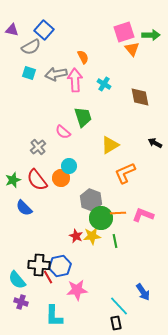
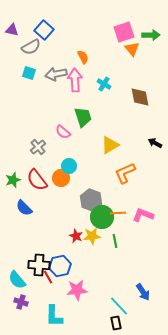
green circle: moved 1 px right, 1 px up
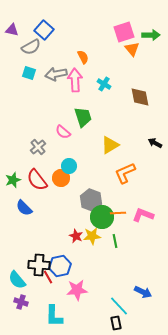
blue arrow: rotated 30 degrees counterclockwise
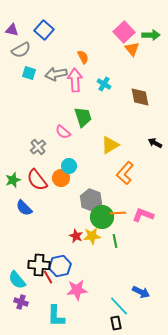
pink square: rotated 25 degrees counterclockwise
gray semicircle: moved 10 px left, 3 px down
orange L-shape: rotated 25 degrees counterclockwise
blue arrow: moved 2 px left
cyan L-shape: moved 2 px right
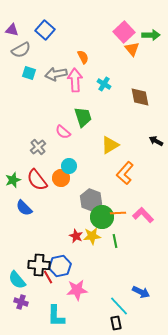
blue square: moved 1 px right
black arrow: moved 1 px right, 2 px up
pink L-shape: rotated 25 degrees clockwise
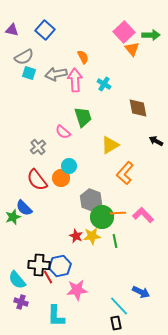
gray semicircle: moved 3 px right, 7 px down
brown diamond: moved 2 px left, 11 px down
green star: moved 37 px down
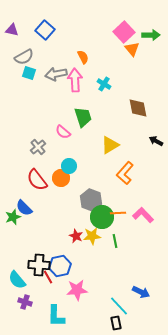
purple cross: moved 4 px right
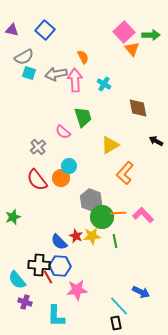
blue semicircle: moved 35 px right, 34 px down
blue hexagon: rotated 15 degrees clockwise
